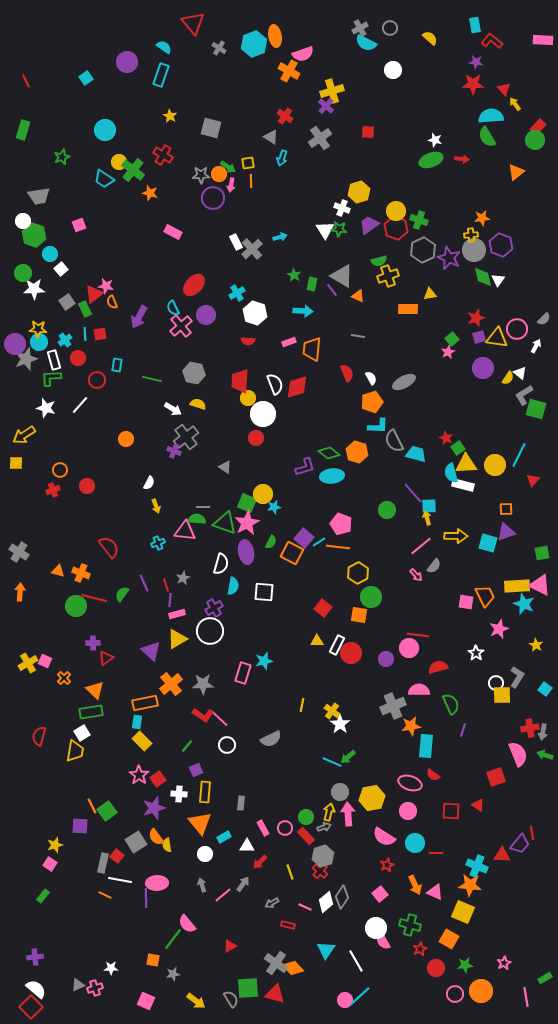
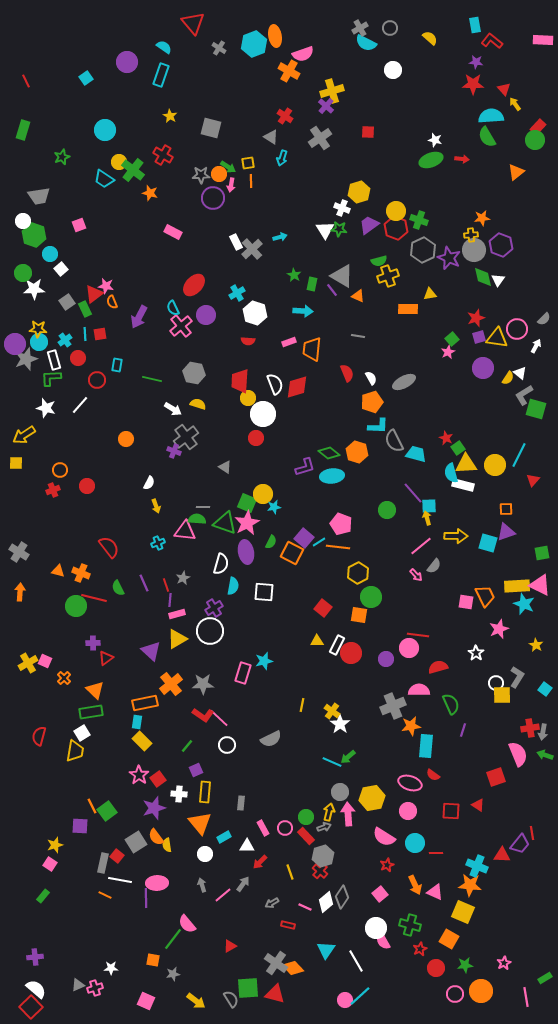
green semicircle at (122, 594): moved 4 px left, 6 px up; rotated 63 degrees counterclockwise
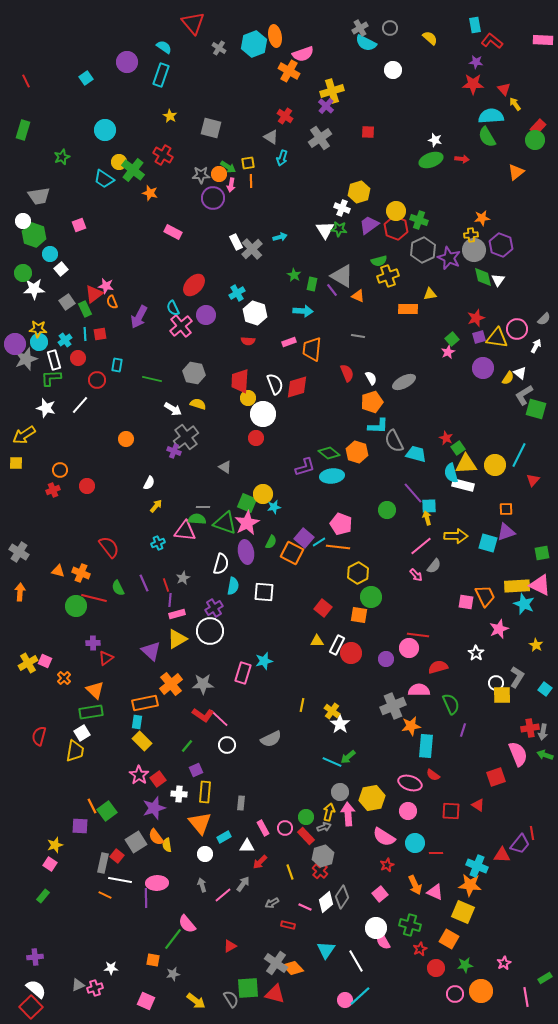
yellow arrow at (156, 506): rotated 120 degrees counterclockwise
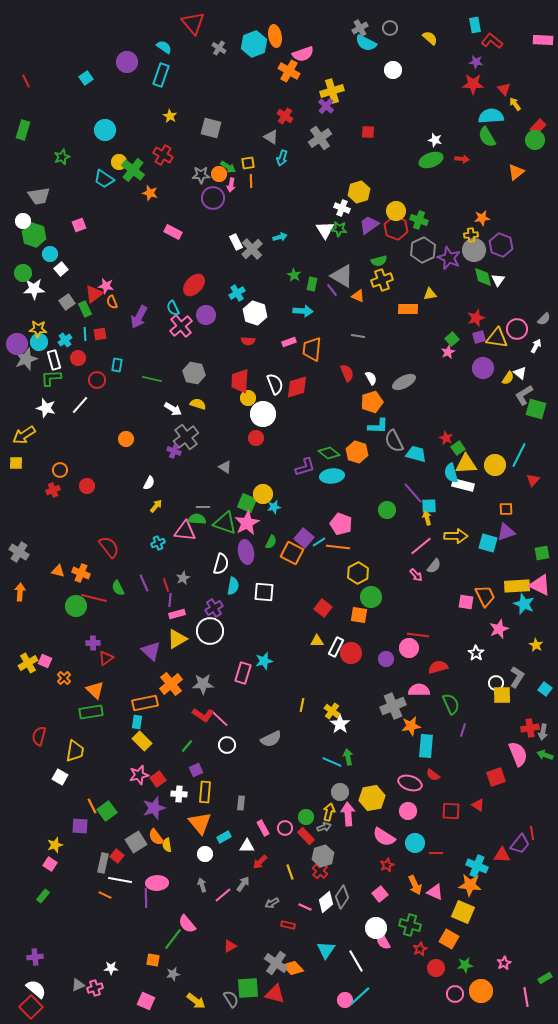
yellow cross at (388, 276): moved 6 px left, 4 px down
purple circle at (15, 344): moved 2 px right
white rectangle at (337, 645): moved 1 px left, 2 px down
white square at (82, 733): moved 22 px left, 44 px down; rotated 28 degrees counterclockwise
green arrow at (348, 757): rotated 119 degrees clockwise
pink star at (139, 775): rotated 24 degrees clockwise
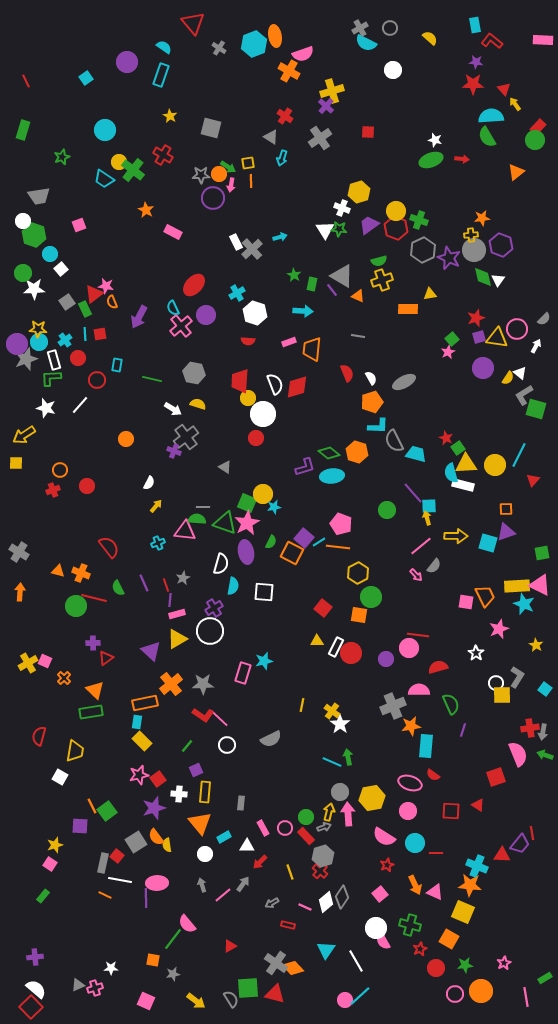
orange star at (150, 193): moved 4 px left, 17 px down; rotated 14 degrees clockwise
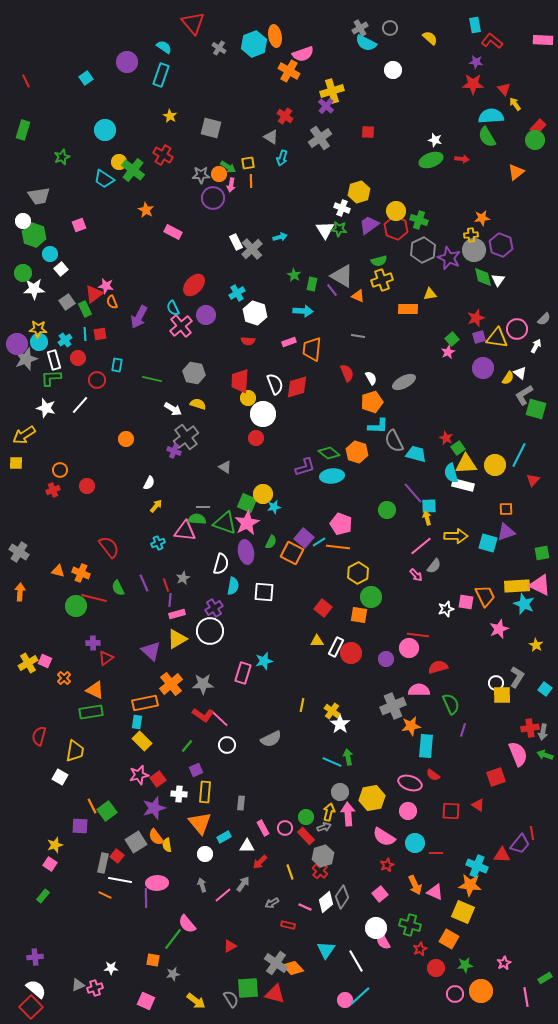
white star at (476, 653): moved 30 px left, 44 px up; rotated 21 degrees clockwise
orange triangle at (95, 690): rotated 18 degrees counterclockwise
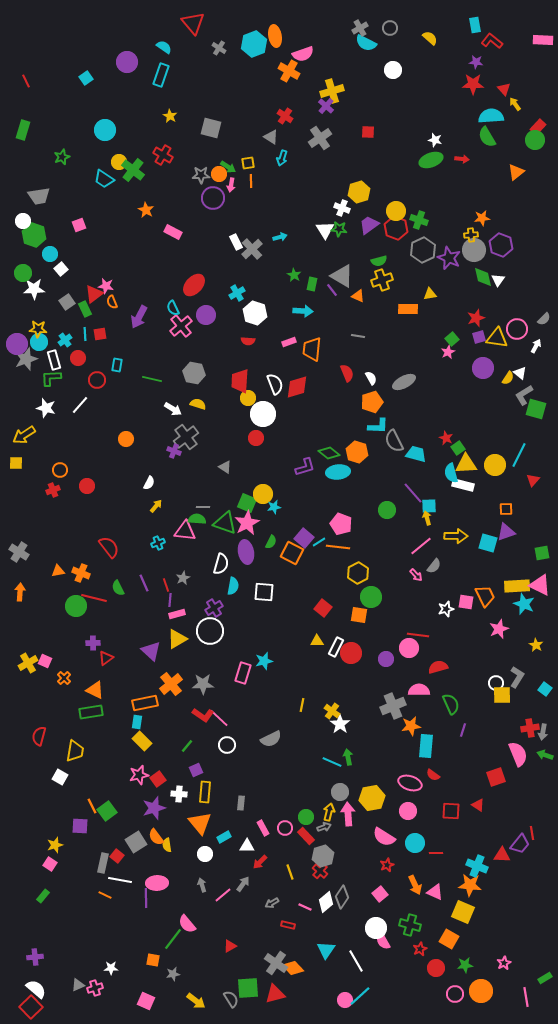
cyan ellipse at (332, 476): moved 6 px right, 4 px up
orange triangle at (58, 571): rotated 24 degrees counterclockwise
red triangle at (275, 994): rotated 30 degrees counterclockwise
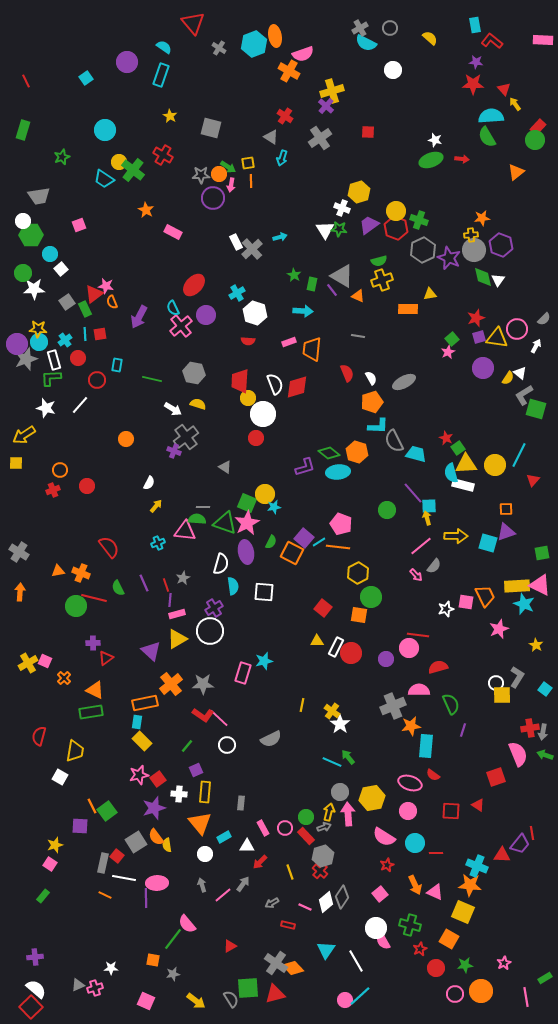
green hexagon at (34, 235): moved 3 px left; rotated 20 degrees counterclockwise
yellow circle at (263, 494): moved 2 px right
cyan semicircle at (233, 586): rotated 18 degrees counterclockwise
green arrow at (348, 757): rotated 28 degrees counterclockwise
white line at (120, 880): moved 4 px right, 2 px up
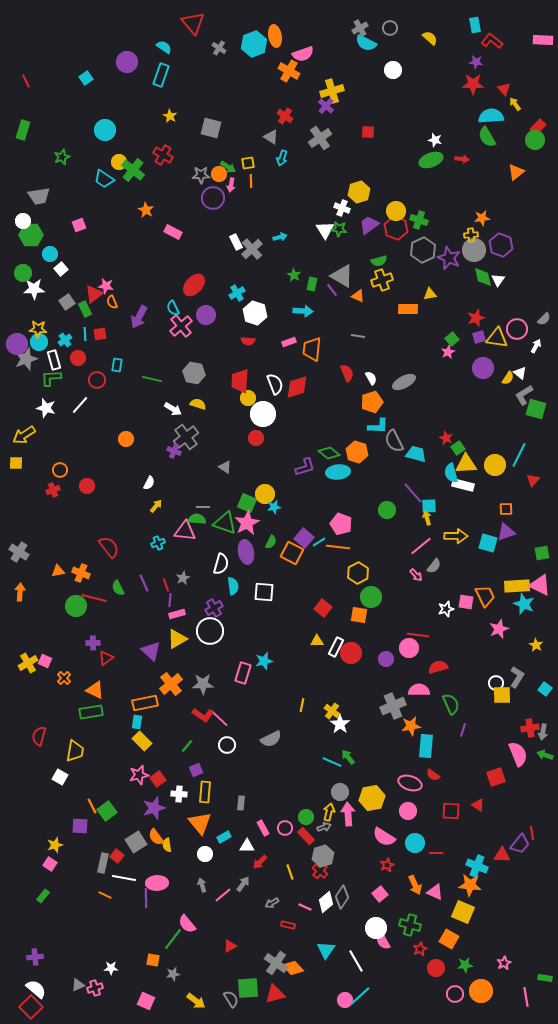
green rectangle at (545, 978): rotated 40 degrees clockwise
